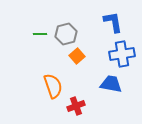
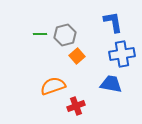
gray hexagon: moved 1 px left, 1 px down
orange semicircle: rotated 90 degrees counterclockwise
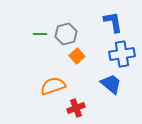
gray hexagon: moved 1 px right, 1 px up
blue trapezoid: rotated 30 degrees clockwise
red cross: moved 2 px down
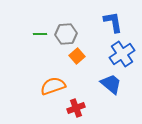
gray hexagon: rotated 10 degrees clockwise
blue cross: rotated 25 degrees counterclockwise
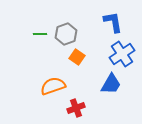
gray hexagon: rotated 15 degrees counterclockwise
orange square: moved 1 px down; rotated 14 degrees counterclockwise
blue trapezoid: rotated 80 degrees clockwise
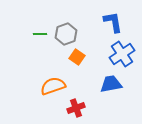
blue trapezoid: rotated 130 degrees counterclockwise
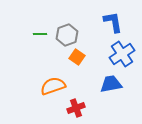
gray hexagon: moved 1 px right, 1 px down
